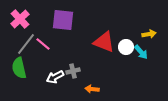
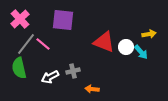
white arrow: moved 5 px left
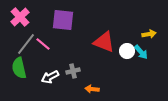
pink cross: moved 2 px up
white circle: moved 1 px right, 4 px down
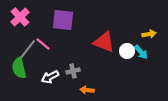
gray line: moved 1 px right, 6 px down
orange arrow: moved 5 px left, 1 px down
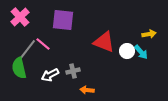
white arrow: moved 2 px up
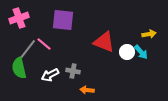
pink cross: moved 1 px left, 1 px down; rotated 24 degrees clockwise
pink line: moved 1 px right
white circle: moved 1 px down
gray cross: rotated 24 degrees clockwise
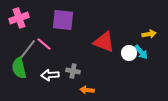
white circle: moved 2 px right, 1 px down
white arrow: rotated 24 degrees clockwise
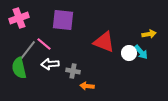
gray line: moved 1 px down
white arrow: moved 11 px up
orange arrow: moved 4 px up
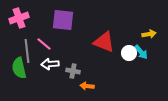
gray line: rotated 45 degrees counterclockwise
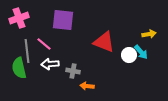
white circle: moved 2 px down
